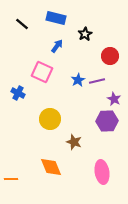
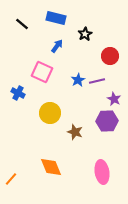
yellow circle: moved 6 px up
brown star: moved 1 px right, 10 px up
orange line: rotated 48 degrees counterclockwise
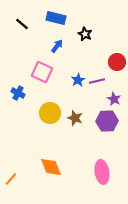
black star: rotated 16 degrees counterclockwise
red circle: moved 7 px right, 6 px down
brown star: moved 14 px up
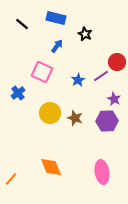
purple line: moved 4 px right, 5 px up; rotated 21 degrees counterclockwise
blue cross: rotated 24 degrees clockwise
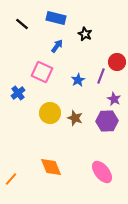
purple line: rotated 35 degrees counterclockwise
pink ellipse: rotated 30 degrees counterclockwise
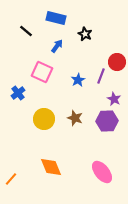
black line: moved 4 px right, 7 px down
yellow circle: moved 6 px left, 6 px down
